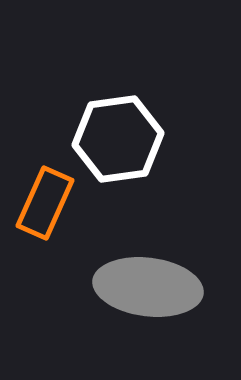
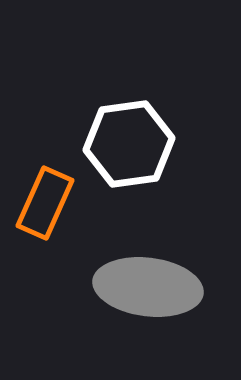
white hexagon: moved 11 px right, 5 px down
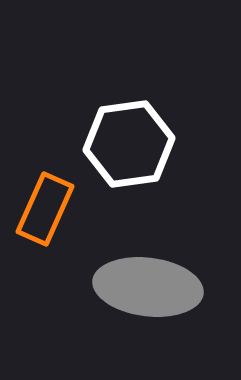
orange rectangle: moved 6 px down
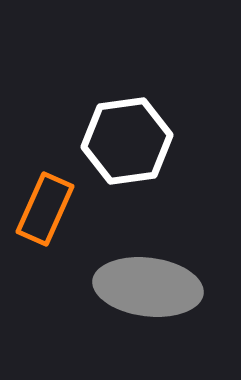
white hexagon: moved 2 px left, 3 px up
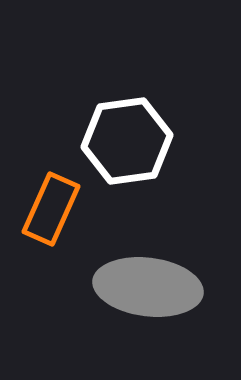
orange rectangle: moved 6 px right
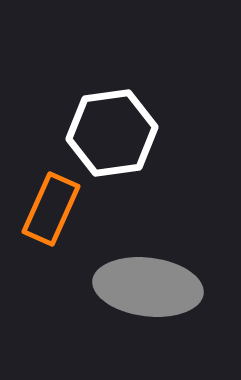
white hexagon: moved 15 px left, 8 px up
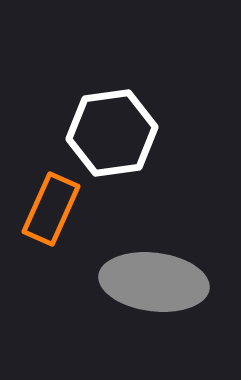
gray ellipse: moved 6 px right, 5 px up
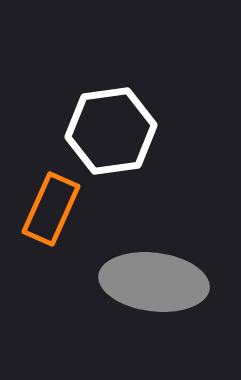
white hexagon: moved 1 px left, 2 px up
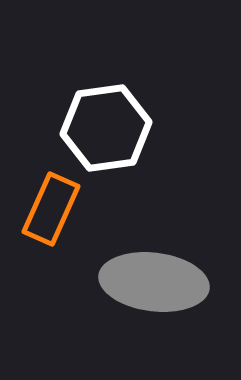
white hexagon: moved 5 px left, 3 px up
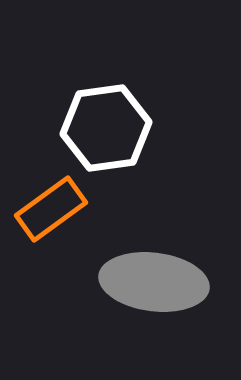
orange rectangle: rotated 30 degrees clockwise
